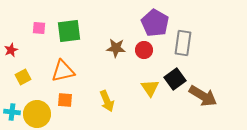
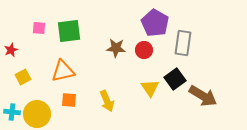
orange square: moved 4 px right
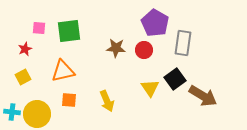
red star: moved 14 px right, 1 px up
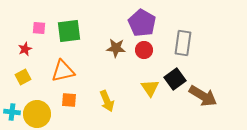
purple pentagon: moved 13 px left
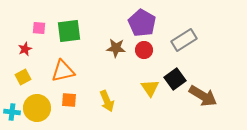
gray rectangle: moved 1 px right, 3 px up; rotated 50 degrees clockwise
yellow circle: moved 6 px up
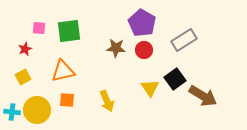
orange square: moved 2 px left
yellow circle: moved 2 px down
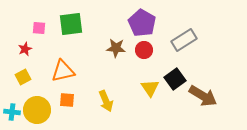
green square: moved 2 px right, 7 px up
yellow arrow: moved 1 px left
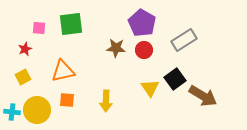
yellow arrow: rotated 25 degrees clockwise
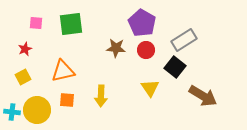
pink square: moved 3 px left, 5 px up
red circle: moved 2 px right
black square: moved 12 px up; rotated 15 degrees counterclockwise
yellow arrow: moved 5 px left, 5 px up
